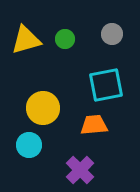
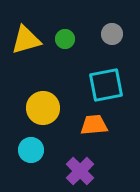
cyan circle: moved 2 px right, 5 px down
purple cross: moved 1 px down
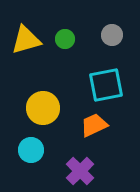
gray circle: moved 1 px down
orange trapezoid: rotated 20 degrees counterclockwise
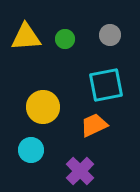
gray circle: moved 2 px left
yellow triangle: moved 3 px up; rotated 12 degrees clockwise
yellow circle: moved 1 px up
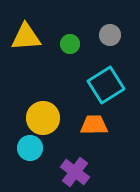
green circle: moved 5 px right, 5 px down
cyan square: rotated 21 degrees counterclockwise
yellow circle: moved 11 px down
orange trapezoid: rotated 24 degrees clockwise
cyan circle: moved 1 px left, 2 px up
purple cross: moved 5 px left, 1 px down; rotated 8 degrees counterclockwise
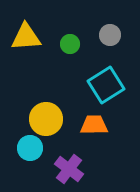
yellow circle: moved 3 px right, 1 px down
purple cross: moved 6 px left, 3 px up
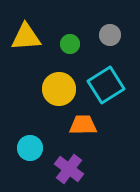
yellow circle: moved 13 px right, 30 px up
orange trapezoid: moved 11 px left
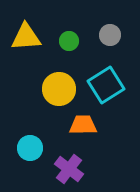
green circle: moved 1 px left, 3 px up
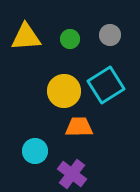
green circle: moved 1 px right, 2 px up
yellow circle: moved 5 px right, 2 px down
orange trapezoid: moved 4 px left, 2 px down
cyan circle: moved 5 px right, 3 px down
purple cross: moved 3 px right, 5 px down
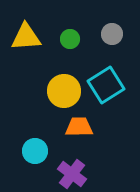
gray circle: moved 2 px right, 1 px up
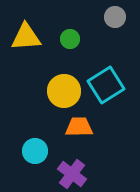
gray circle: moved 3 px right, 17 px up
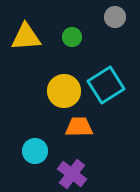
green circle: moved 2 px right, 2 px up
